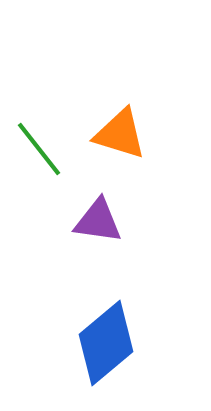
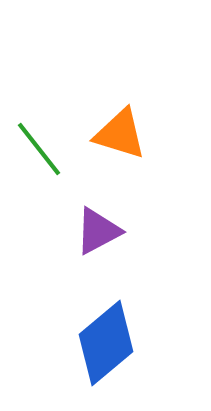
purple triangle: moved 10 px down; rotated 36 degrees counterclockwise
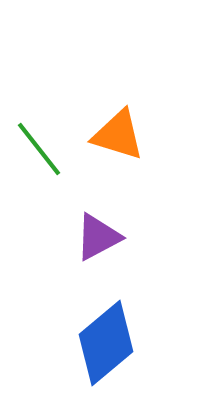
orange triangle: moved 2 px left, 1 px down
purple triangle: moved 6 px down
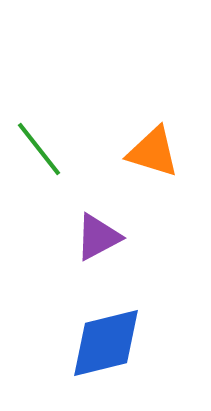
orange triangle: moved 35 px right, 17 px down
blue diamond: rotated 26 degrees clockwise
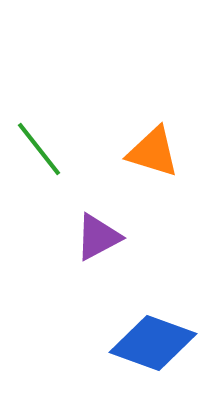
blue diamond: moved 47 px right; rotated 34 degrees clockwise
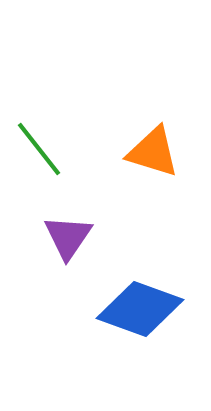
purple triangle: moved 30 px left; rotated 28 degrees counterclockwise
blue diamond: moved 13 px left, 34 px up
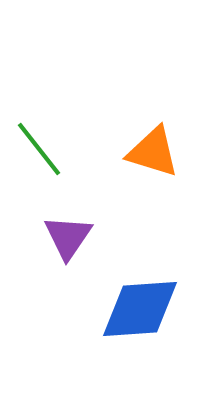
blue diamond: rotated 24 degrees counterclockwise
